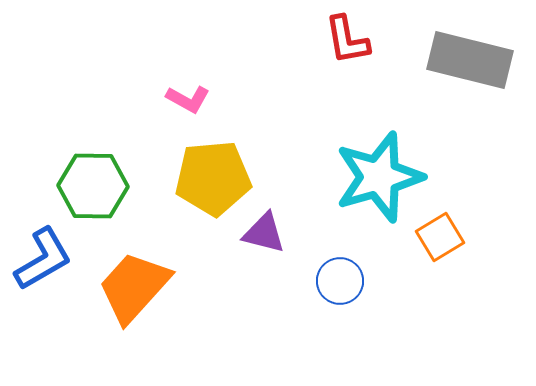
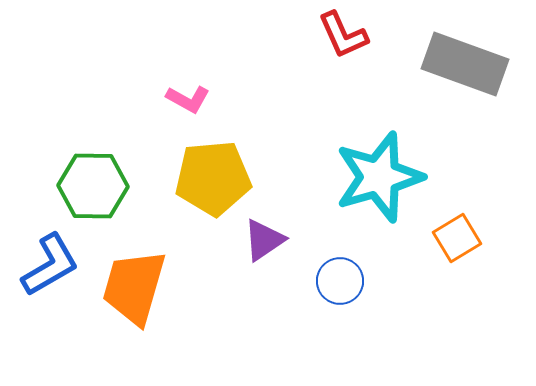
red L-shape: moved 4 px left, 5 px up; rotated 14 degrees counterclockwise
gray rectangle: moved 5 px left, 4 px down; rotated 6 degrees clockwise
purple triangle: moved 7 px down; rotated 48 degrees counterclockwise
orange square: moved 17 px right, 1 px down
blue L-shape: moved 7 px right, 6 px down
orange trapezoid: rotated 26 degrees counterclockwise
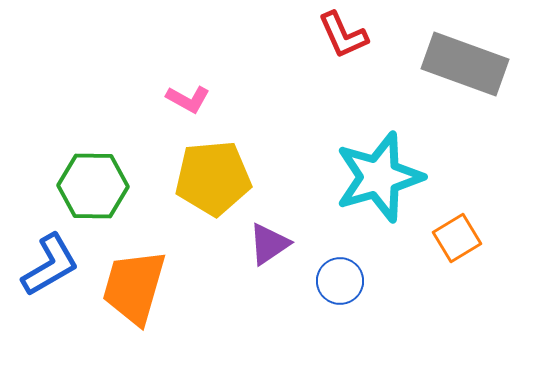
purple triangle: moved 5 px right, 4 px down
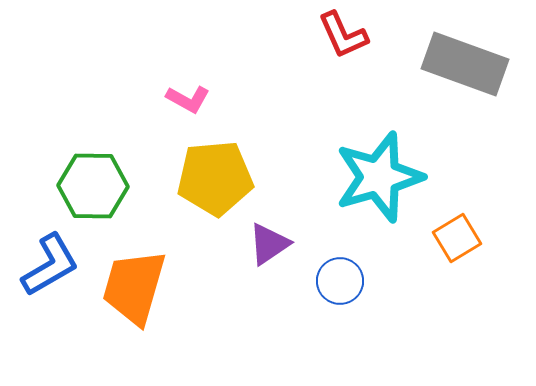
yellow pentagon: moved 2 px right
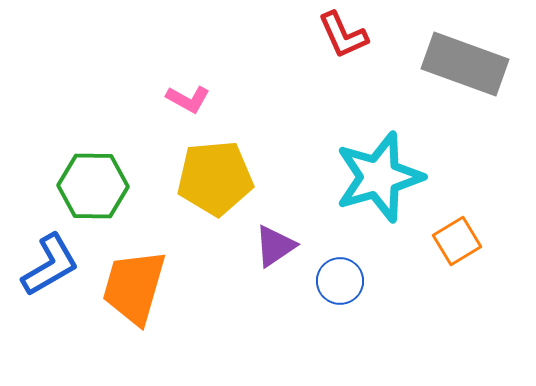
orange square: moved 3 px down
purple triangle: moved 6 px right, 2 px down
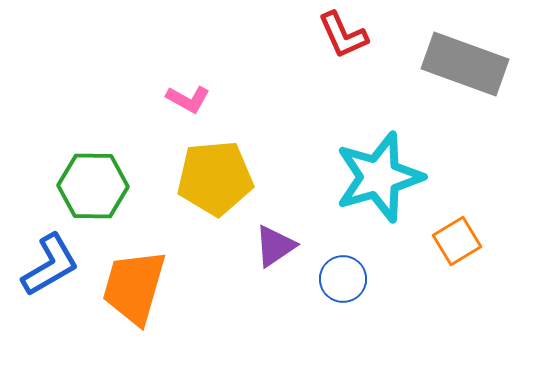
blue circle: moved 3 px right, 2 px up
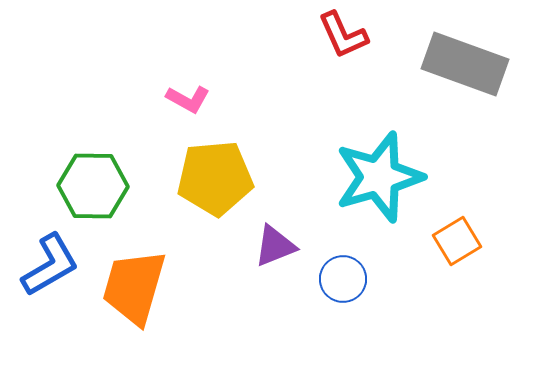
purple triangle: rotated 12 degrees clockwise
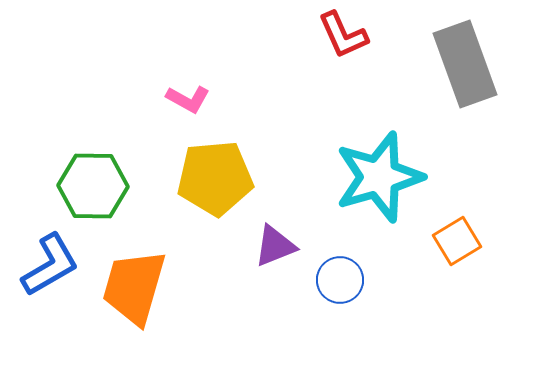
gray rectangle: rotated 50 degrees clockwise
blue circle: moved 3 px left, 1 px down
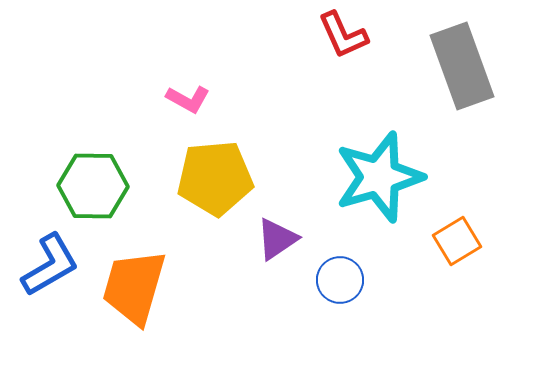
gray rectangle: moved 3 px left, 2 px down
purple triangle: moved 2 px right, 7 px up; rotated 12 degrees counterclockwise
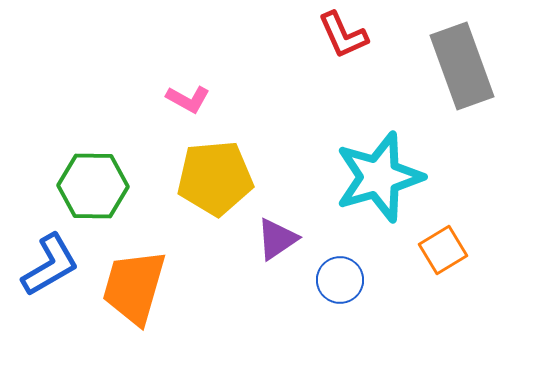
orange square: moved 14 px left, 9 px down
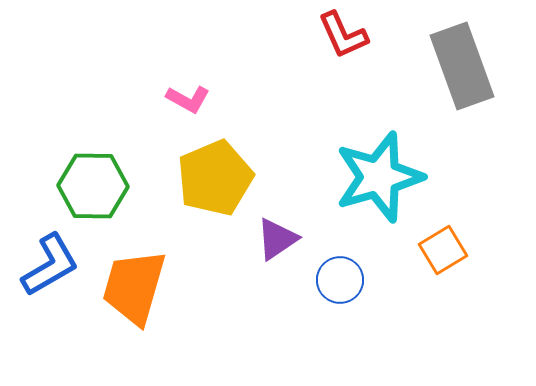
yellow pentagon: rotated 18 degrees counterclockwise
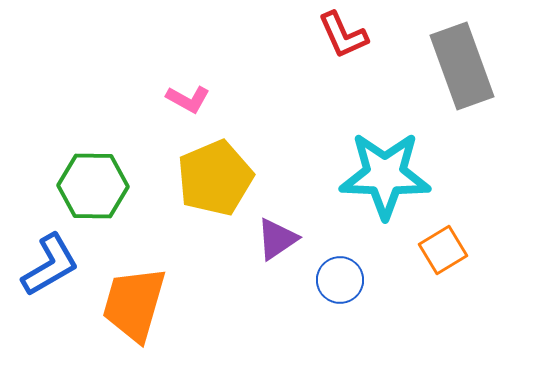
cyan star: moved 6 px right, 2 px up; rotated 18 degrees clockwise
orange trapezoid: moved 17 px down
